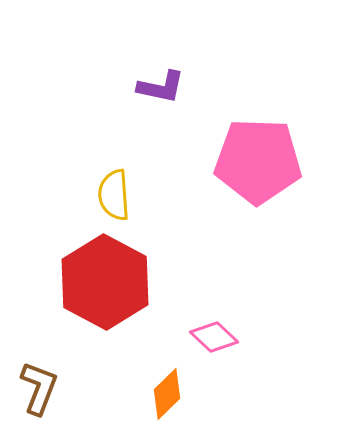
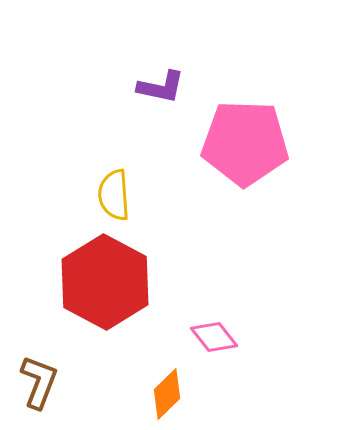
pink pentagon: moved 13 px left, 18 px up
pink diamond: rotated 9 degrees clockwise
brown L-shape: moved 6 px up
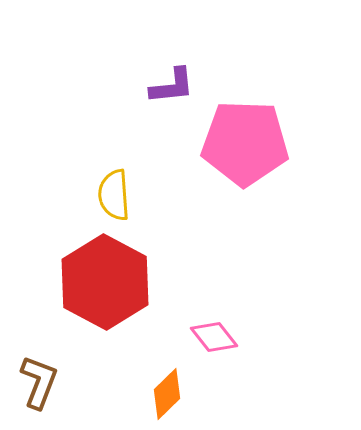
purple L-shape: moved 11 px right, 1 px up; rotated 18 degrees counterclockwise
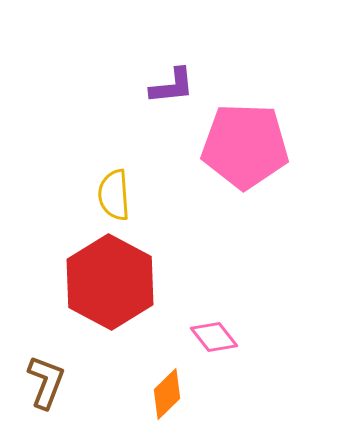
pink pentagon: moved 3 px down
red hexagon: moved 5 px right
brown L-shape: moved 7 px right
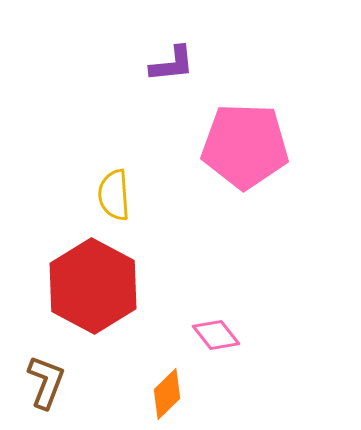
purple L-shape: moved 22 px up
red hexagon: moved 17 px left, 4 px down
pink diamond: moved 2 px right, 2 px up
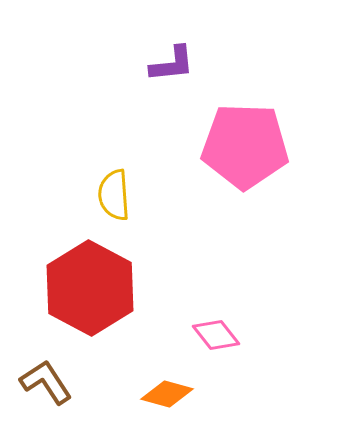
red hexagon: moved 3 px left, 2 px down
brown L-shape: rotated 54 degrees counterclockwise
orange diamond: rotated 60 degrees clockwise
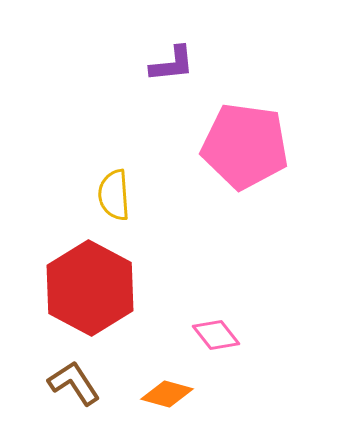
pink pentagon: rotated 6 degrees clockwise
brown L-shape: moved 28 px right, 1 px down
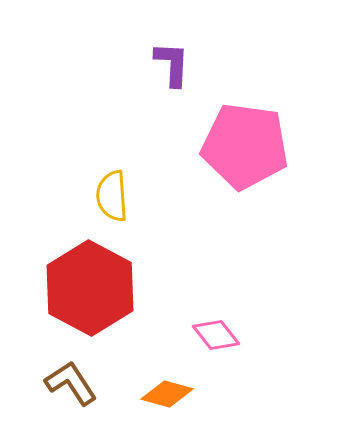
purple L-shape: rotated 81 degrees counterclockwise
yellow semicircle: moved 2 px left, 1 px down
brown L-shape: moved 3 px left
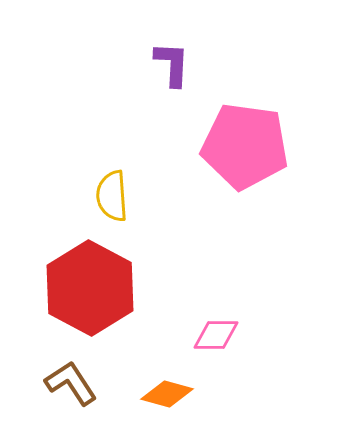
pink diamond: rotated 51 degrees counterclockwise
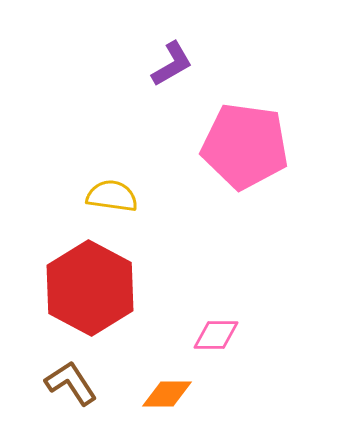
purple L-shape: rotated 57 degrees clockwise
yellow semicircle: rotated 102 degrees clockwise
orange diamond: rotated 15 degrees counterclockwise
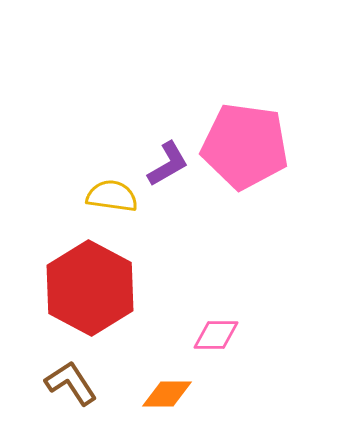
purple L-shape: moved 4 px left, 100 px down
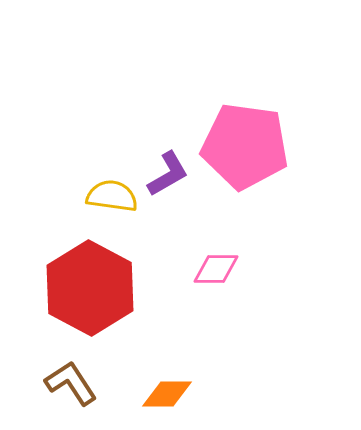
purple L-shape: moved 10 px down
pink diamond: moved 66 px up
